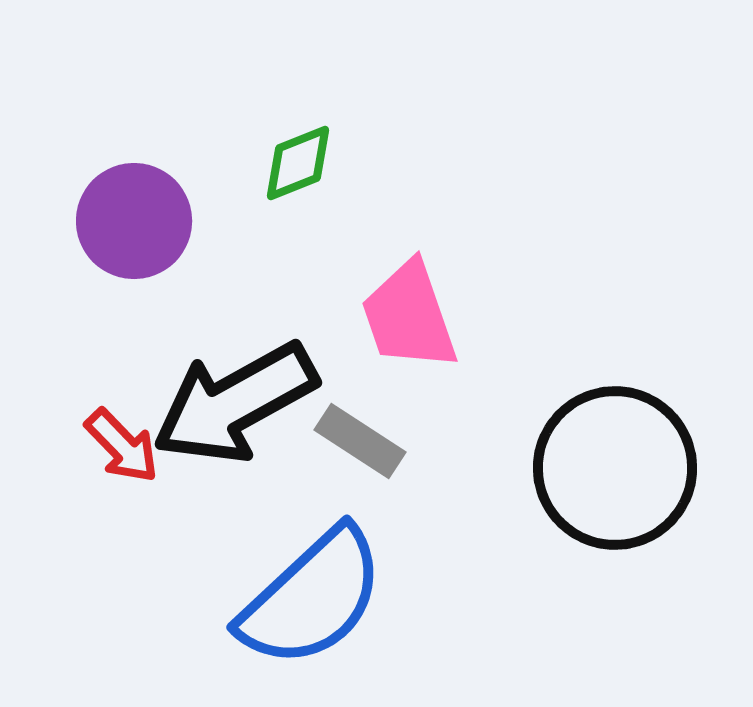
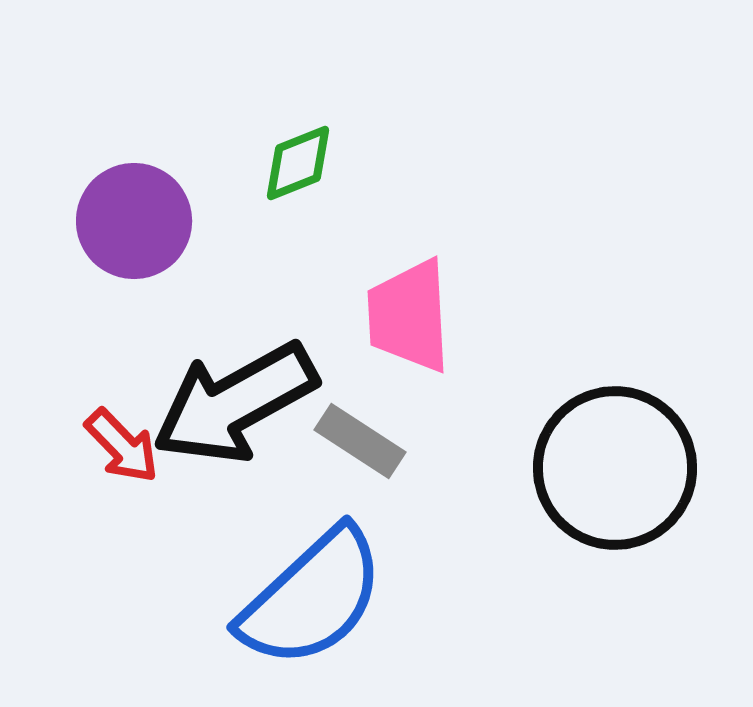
pink trapezoid: rotated 16 degrees clockwise
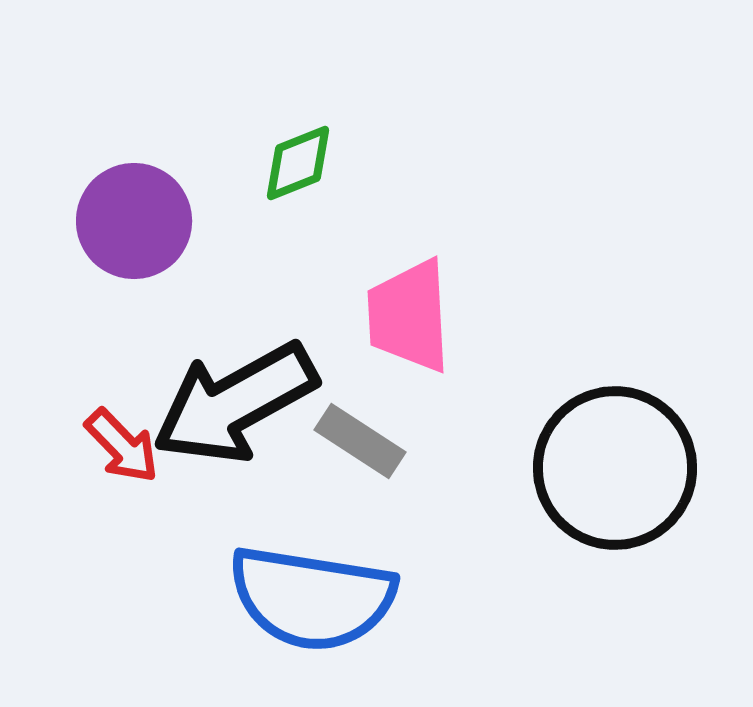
blue semicircle: rotated 52 degrees clockwise
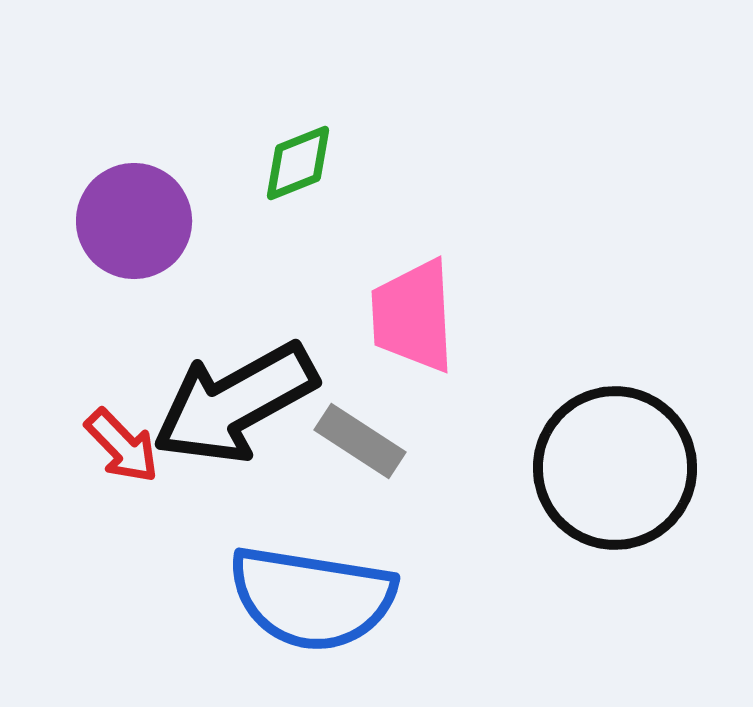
pink trapezoid: moved 4 px right
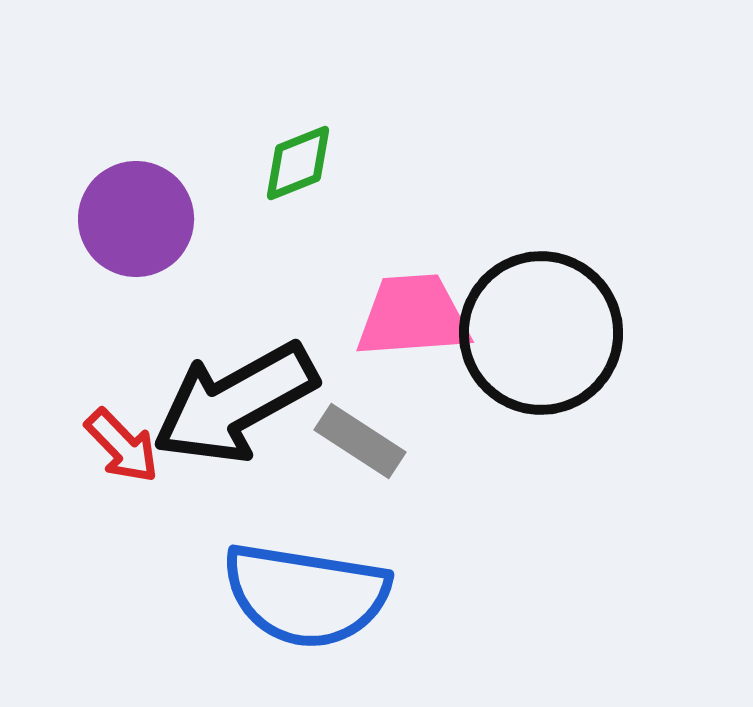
purple circle: moved 2 px right, 2 px up
pink trapezoid: rotated 89 degrees clockwise
black circle: moved 74 px left, 135 px up
blue semicircle: moved 6 px left, 3 px up
